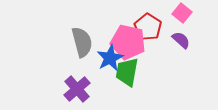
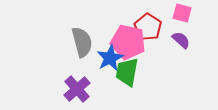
pink square: rotated 24 degrees counterclockwise
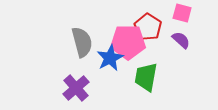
pink pentagon: rotated 12 degrees counterclockwise
green trapezoid: moved 19 px right, 5 px down
purple cross: moved 1 px left, 1 px up
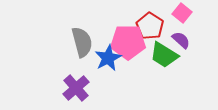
pink square: rotated 24 degrees clockwise
red pentagon: moved 2 px right, 1 px up
blue star: moved 2 px left
green trapezoid: moved 18 px right, 22 px up; rotated 68 degrees counterclockwise
